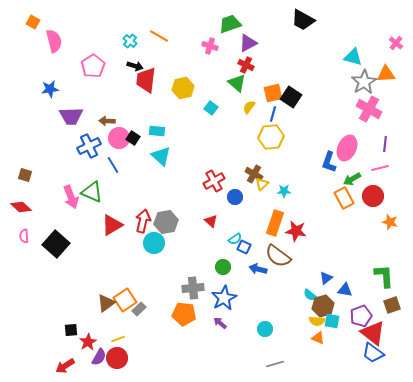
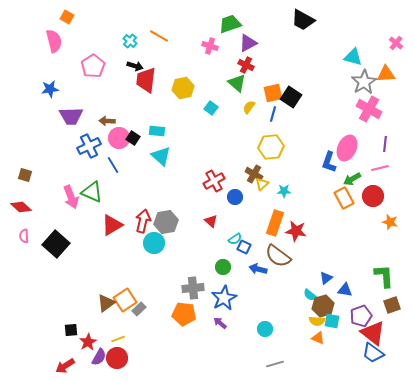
orange square at (33, 22): moved 34 px right, 5 px up
yellow hexagon at (271, 137): moved 10 px down
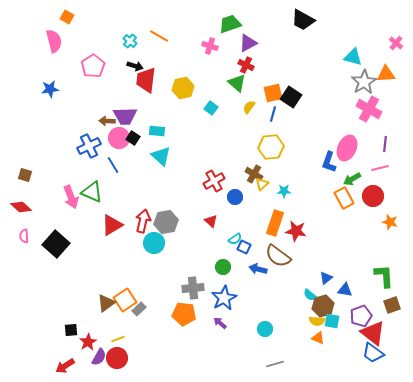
purple trapezoid at (71, 116): moved 54 px right
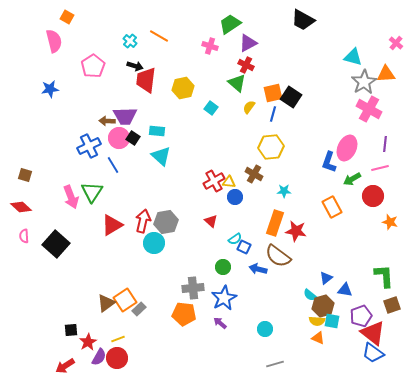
green trapezoid at (230, 24): rotated 15 degrees counterclockwise
yellow triangle at (262, 184): moved 33 px left, 2 px up; rotated 48 degrees clockwise
green triangle at (92, 192): rotated 40 degrees clockwise
orange rectangle at (344, 198): moved 12 px left, 9 px down
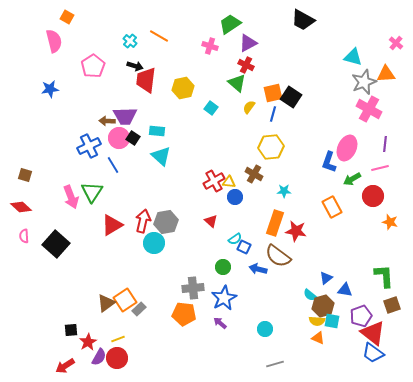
gray star at (364, 82): rotated 10 degrees clockwise
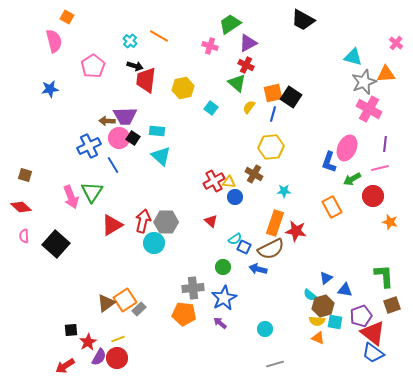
gray hexagon at (166, 222): rotated 10 degrees clockwise
brown semicircle at (278, 256): moved 7 px left, 7 px up; rotated 64 degrees counterclockwise
cyan square at (332, 321): moved 3 px right, 1 px down
